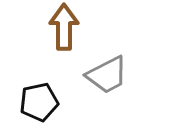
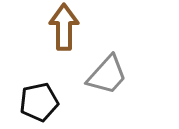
gray trapezoid: rotated 21 degrees counterclockwise
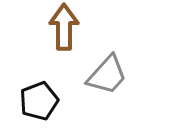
black pentagon: moved 1 px up; rotated 9 degrees counterclockwise
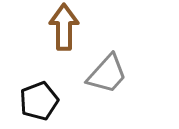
gray trapezoid: moved 1 px up
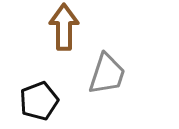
gray trapezoid: rotated 24 degrees counterclockwise
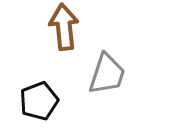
brown arrow: rotated 6 degrees counterclockwise
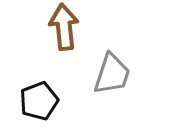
gray trapezoid: moved 5 px right
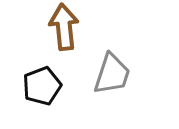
black pentagon: moved 3 px right, 15 px up
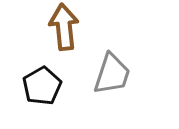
black pentagon: rotated 9 degrees counterclockwise
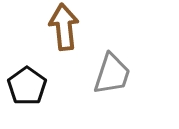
black pentagon: moved 15 px left; rotated 6 degrees counterclockwise
